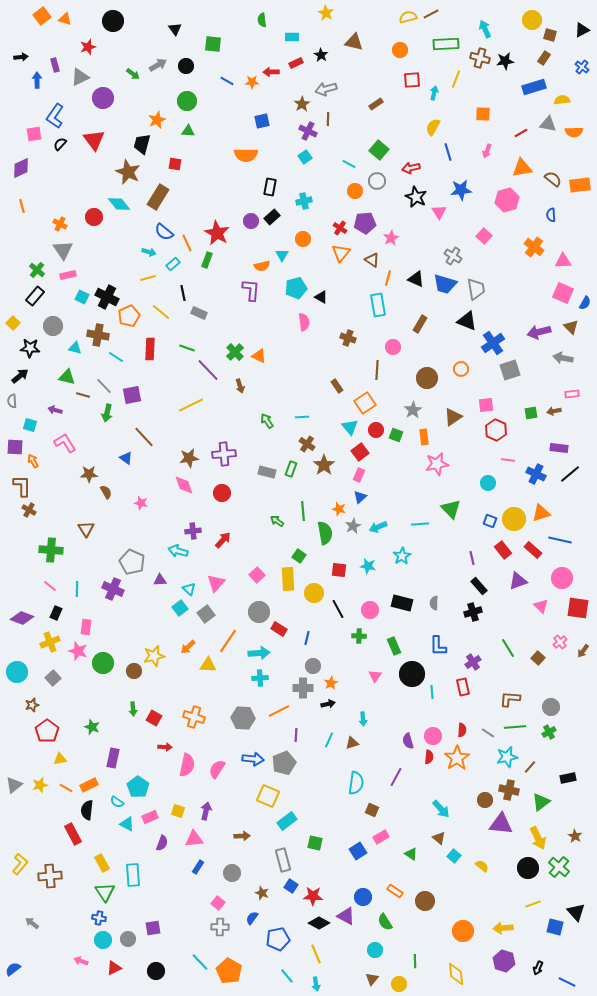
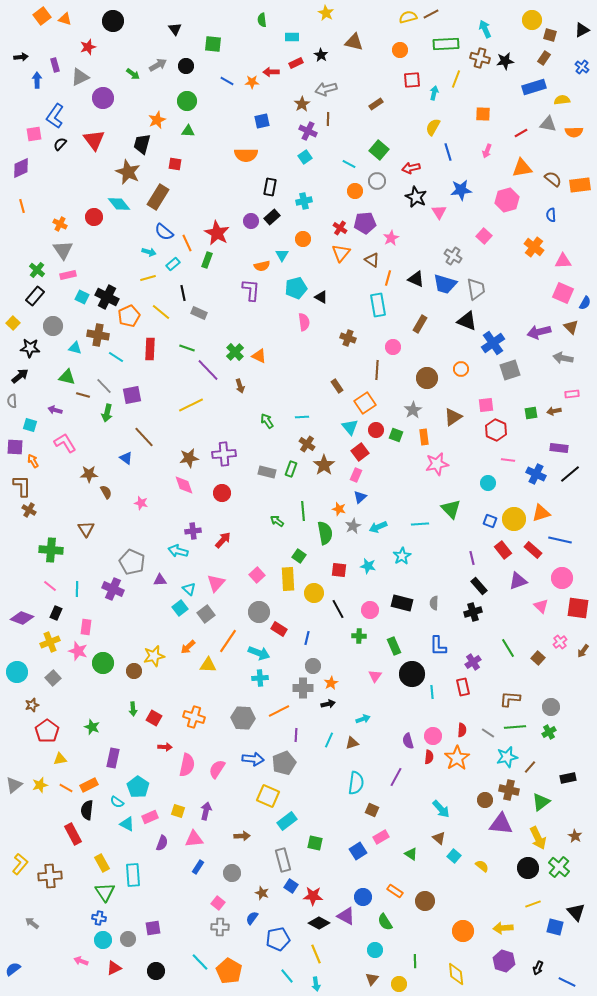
pink rectangle at (359, 475): moved 3 px left
cyan arrow at (259, 653): rotated 25 degrees clockwise
cyan arrow at (363, 719): rotated 104 degrees counterclockwise
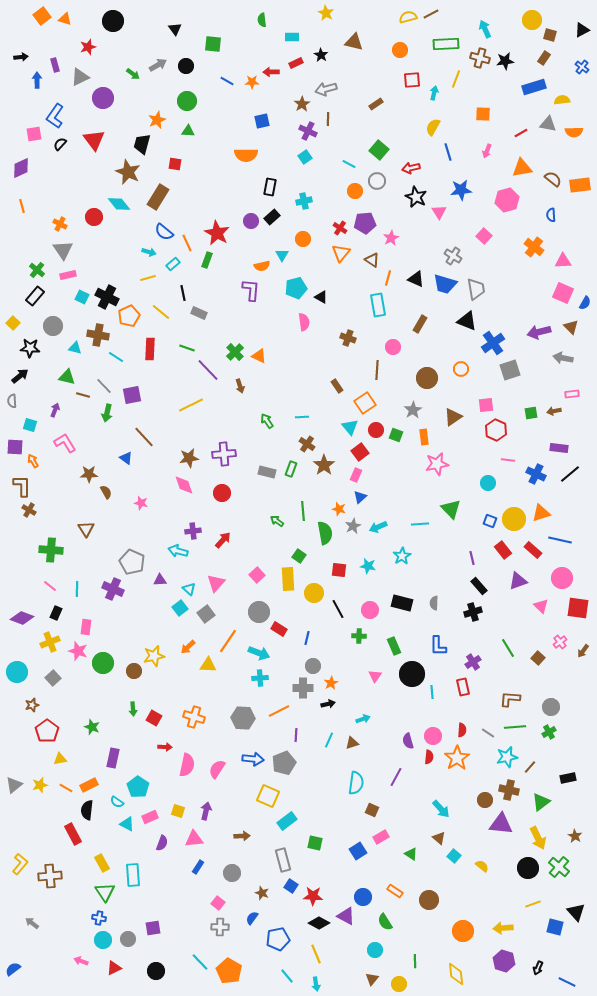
purple arrow at (55, 410): rotated 96 degrees clockwise
brown circle at (425, 901): moved 4 px right, 1 px up
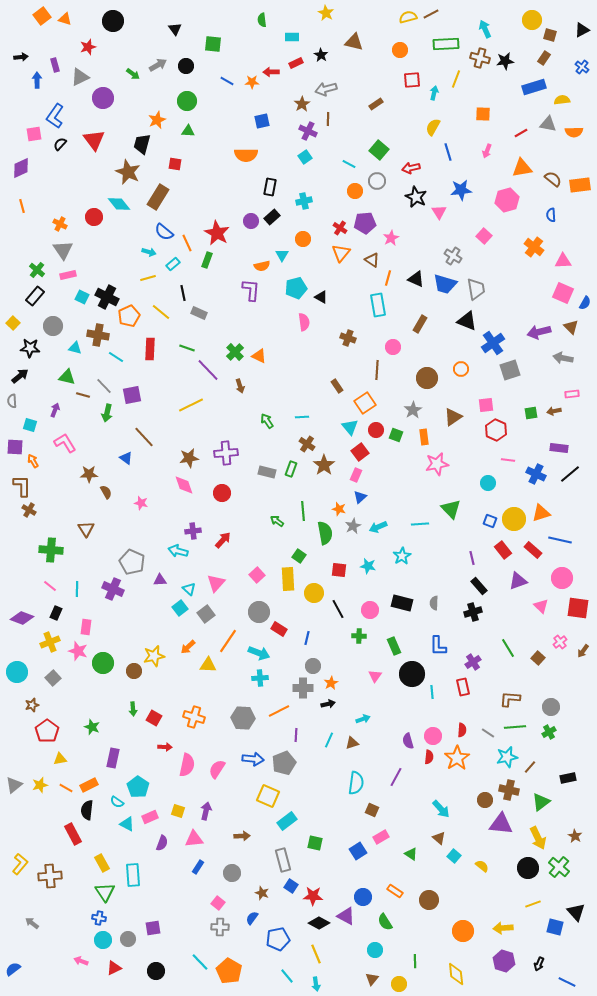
purple cross at (224, 454): moved 2 px right, 1 px up
black arrow at (538, 968): moved 1 px right, 4 px up
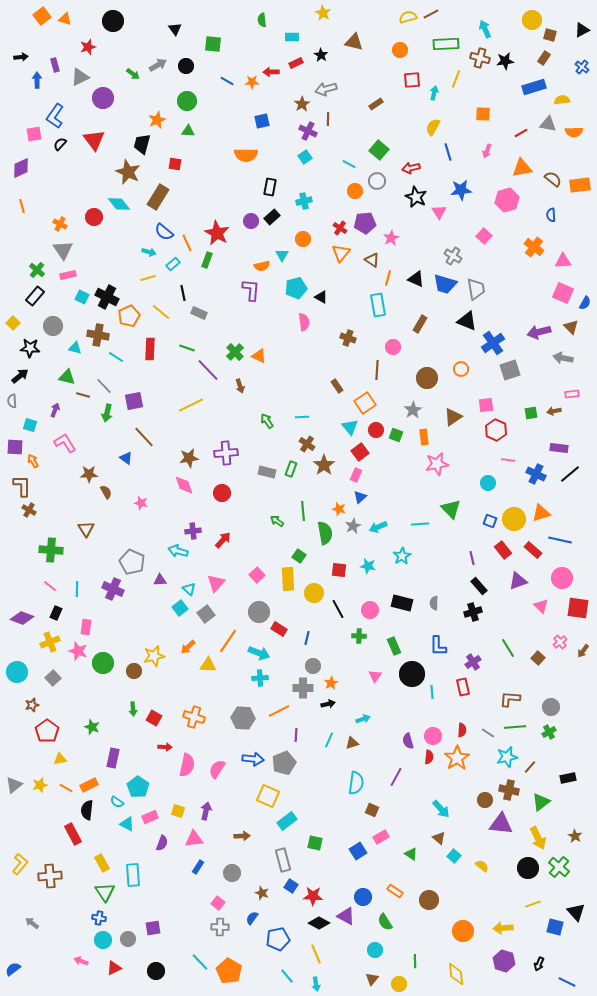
yellow star at (326, 13): moved 3 px left
purple square at (132, 395): moved 2 px right, 6 px down
